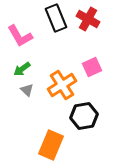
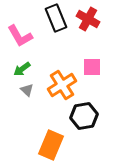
pink square: rotated 24 degrees clockwise
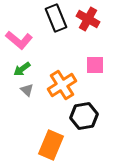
pink L-shape: moved 1 px left, 4 px down; rotated 20 degrees counterclockwise
pink square: moved 3 px right, 2 px up
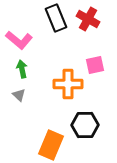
pink square: rotated 12 degrees counterclockwise
green arrow: rotated 114 degrees clockwise
orange cross: moved 6 px right, 1 px up; rotated 32 degrees clockwise
gray triangle: moved 8 px left, 5 px down
black hexagon: moved 1 px right, 9 px down; rotated 8 degrees clockwise
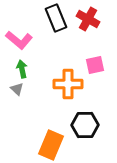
gray triangle: moved 2 px left, 6 px up
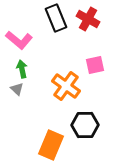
orange cross: moved 2 px left, 2 px down; rotated 36 degrees clockwise
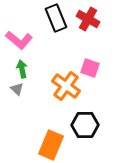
pink square: moved 5 px left, 3 px down; rotated 30 degrees clockwise
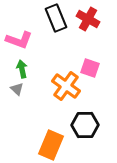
pink L-shape: rotated 20 degrees counterclockwise
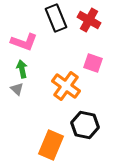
red cross: moved 1 px right, 1 px down
pink L-shape: moved 5 px right, 2 px down
pink square: moved 3 px right, 5 px up
black hexagon: rotated 12 degrees clockwise
